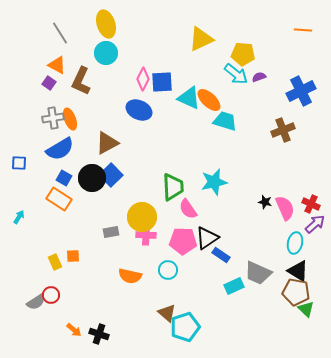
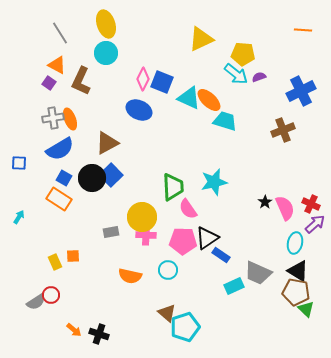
blue square at (162, 82): rotated 25 degrees clockwise
black star at (265, 202): rotated 24 degrees clockwise
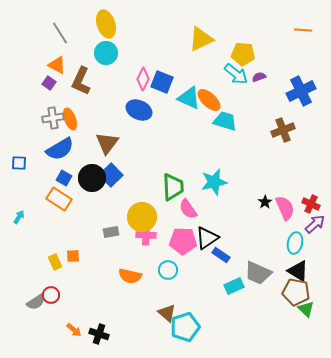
brown triangle at (107, 143): rotated 25 degrees counterclockwise
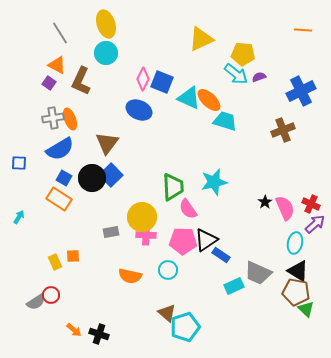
black triangle at (207, 238): moved 1 px left, 2 px down
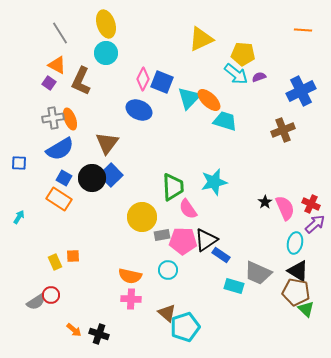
cyan triangle at (189, 98): rotated 50 degrees clockwise
gray rectangle at (111, 232): moved 51 px right, 3 px down
pink cross at (146, 235): moved 15 px left, 64 px down
cyan rectangle at (234, 286): rotated 42 degrees clockwise
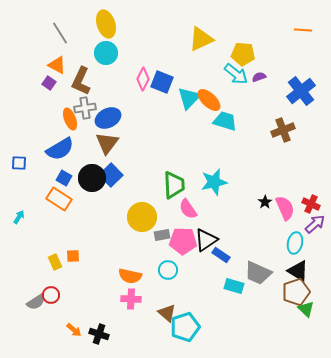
blue cross at (301, 91): rotated 12 degrees counterclockwise
blue ellipse at (139, 110): moved 31 px left, 8 px down; rotated 50 degrees counterclockwise
gray cross at (53, 118): moved 32 px right, 10 px up
green trapezoid at (173, 187): moved 1 px right, 2 px up
brown pentagon at (296, 292): rotated 28 degrees counterclockwise
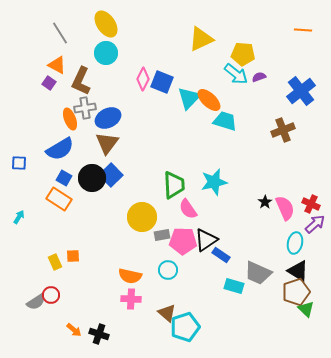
yellow ellipse at (106, 24): rotated 16 degrees counterclockwise
